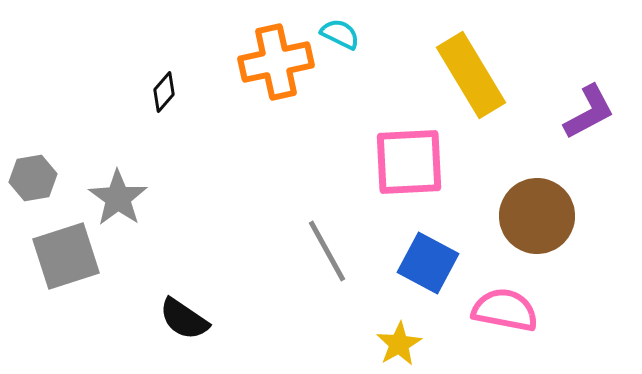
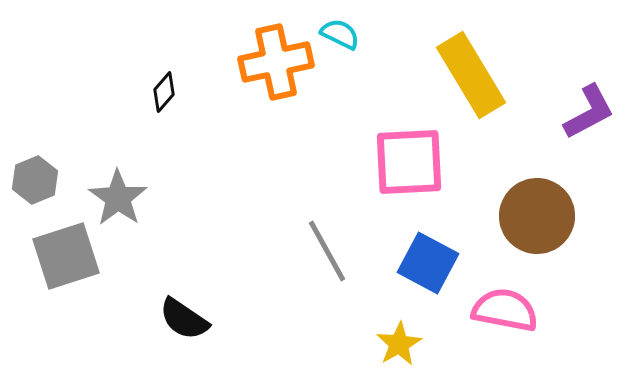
gray hexagon: moved 2 px right, 2 px down; rotated 12 degrees counterclockwise
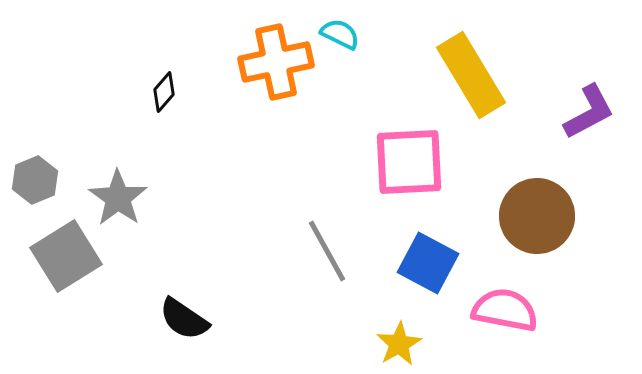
gray square: rotated 14 degrees counterclockwise
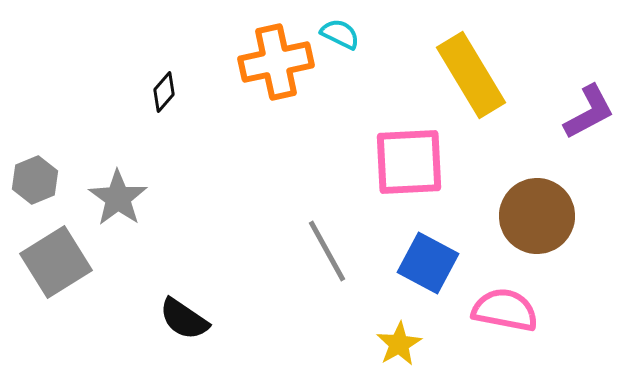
gray square: moved 10 px left, 6 px down
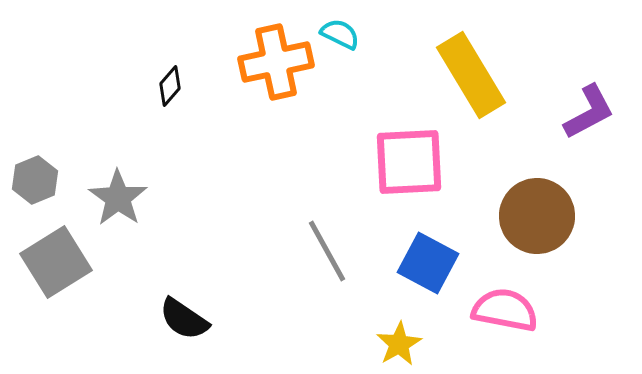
black diamond: moved 6 px right, 6 px up
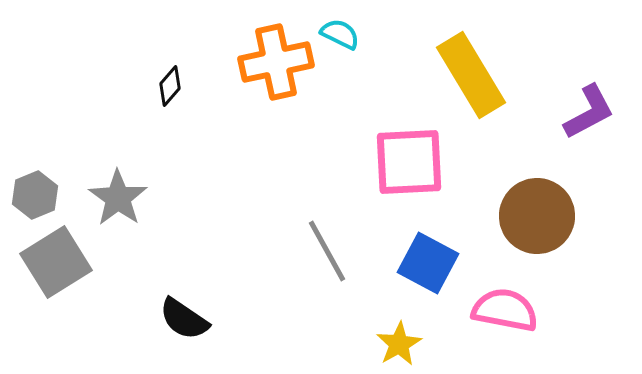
gray hexagon: moved 15 px down
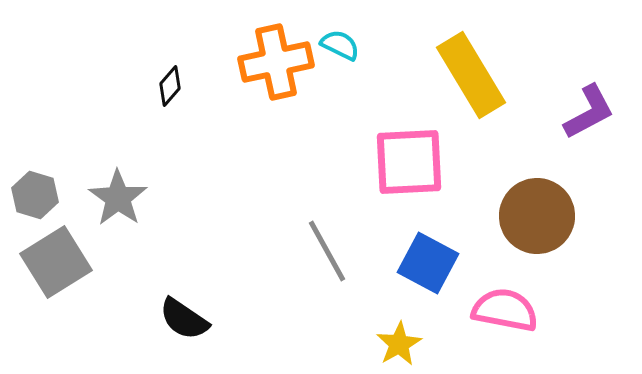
cyan semicircle: moved 11 px down
gray hexagon: rotated 21 degrees counterclockwise
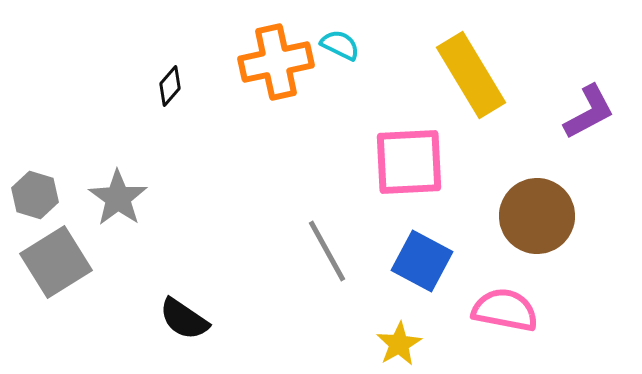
blue square: moved 6 px left, 2 px up
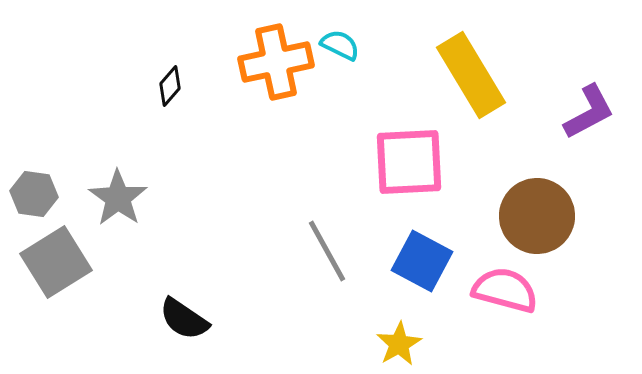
gray hexagon: moved 1 px left, 1 px up; rotated 9 degrees counterclockwise
pink semicircle: moved 20 px up; rotated 4 degrees clockwise
